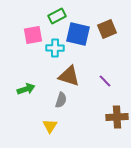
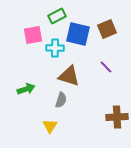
purple line: moved 1 px right, 14 px up
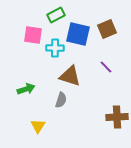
green rectangle: moved 1 px left, 1 px up
pink square: rotated 18 degrees clockwise
brown triangle: moved 1 px right
yellow triangle: moved 12 px left
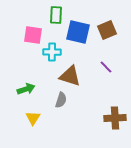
green rectangle: rotated 60 degrees counterclockwise
brown square: moved 1 px down
blue square: moved 2 px up
cyan cross: moved 3 px left, 4 px down
brown cross: moved 2 px left, 1 px down
yellow triangle: moved 5 px left, 8 px up
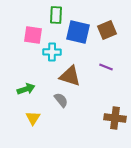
purple line: rotated 24 degrees counterclockwise
gray semicircle: rotated 56 degrees counterclockwise
brown cross: rotated 10 degrees clockwise
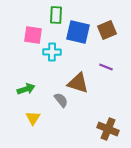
brown triangle: moved 8 px right, 7 px down
brown cross: moved 7 px left, 11 px down; rotated 15 degrees clockwise
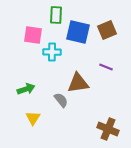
brown triangle: rotated 25 degrees counterclockwise
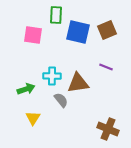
cyan cross: moved 24 px down
